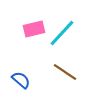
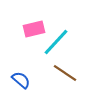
cyan line: moved 6 px left, 9 px down
brown line: moved 1 px down
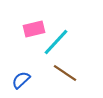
blue semicircle: rotated 84 degrees counterclockwise
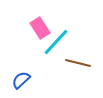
pink rectangle: moved 6 px right, 1 px up; rotated 70 degrees clockwise
brown line: moved 13 px right, 10 px up; rotated 20 degrees counterclockwise
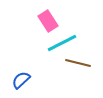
pink rectangle: moved 8 px right, 7 px up
cyan line: moved 6 px right, 1 px down; rotated 20 degrees clockwise
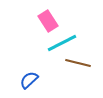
blue semicircle: moved 8 px right
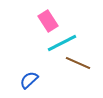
brown line: rotated 10 degrees clockwise
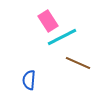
cyan line: moved 6 px up
blue semicircle: rotated 42 degrees counterclockwise
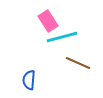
cyan line: rotated 12 degrees clockwise
